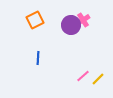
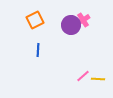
blue line: moved 8 px up
yellow line: rotated 48 degrees clockwise
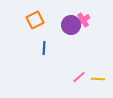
blue line: moved 6 px right, 2 px up
pink line: moved 4 px left, 1 px down
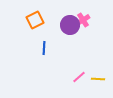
purple circle: moved 1 px left
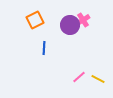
yellow line: rotated 24 degrees clockwise
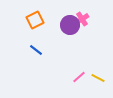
pink cross: moved 1 px left, 1 px up
blue line: moved 8 px left, 2 px down; rotated 56 degrees counterclockwise
yellow line: moved 1 px up
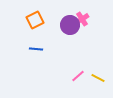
blue line: moved 1 px up; rotated 32 degrees counterclockwise
pink line: moved 1 px left, 1 px up
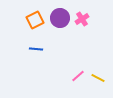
purple circle: moved 10 px left, 7 px up
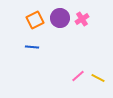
blue line: moved 4 px left, 2 px up
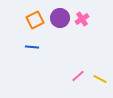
yellow line: moved 2 px right, 1 px down
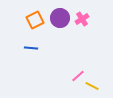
blue line: moved 1 px left, 1 px down
yellow line: moved 8 px left, 7 px down
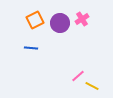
purple circle: moved 5 px down
